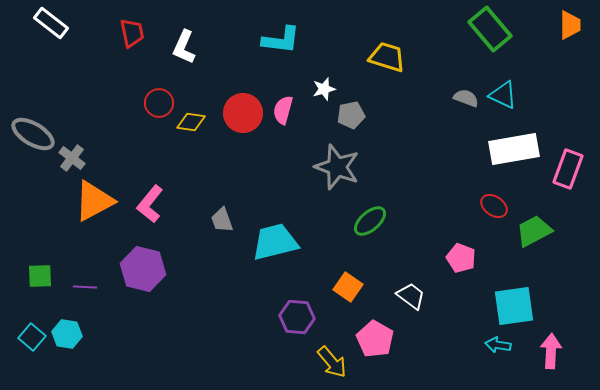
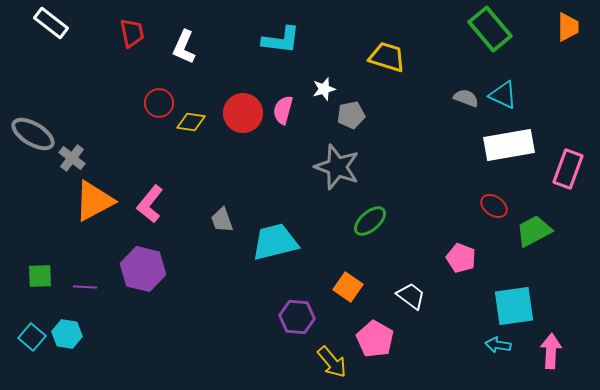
orange trapezoid at (570, 25): moved 2 px left, 2 px down
white rectangle at (514, 149): moved 5 px left, 4 px up
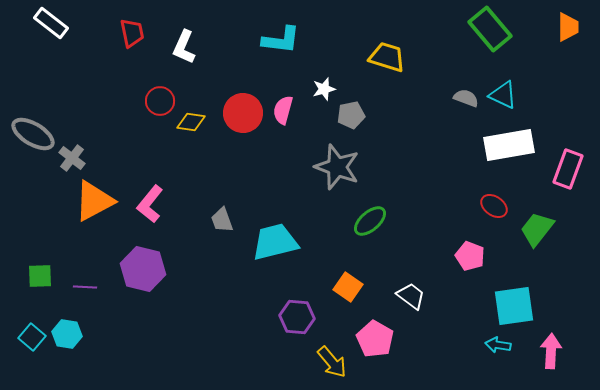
red circle at (159, 103): moved 1 px right, 2 px up
green trapezoid at (534, 231): moved 3 px right, 2 px up; rotated 24 degrees counterclockwise
pink pentagon at (461, 258): moved 9 px right, 2 px up
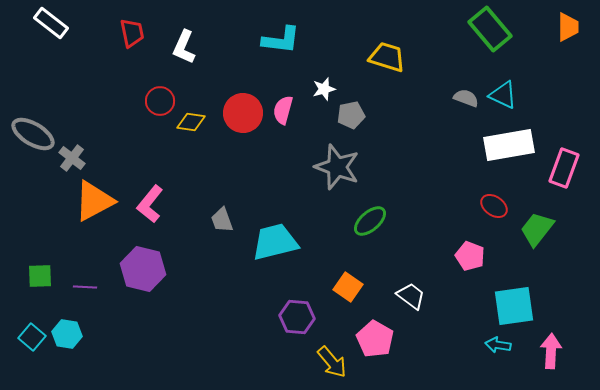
pink rectangle at (568, 169): moved 4 px left, 1 px up
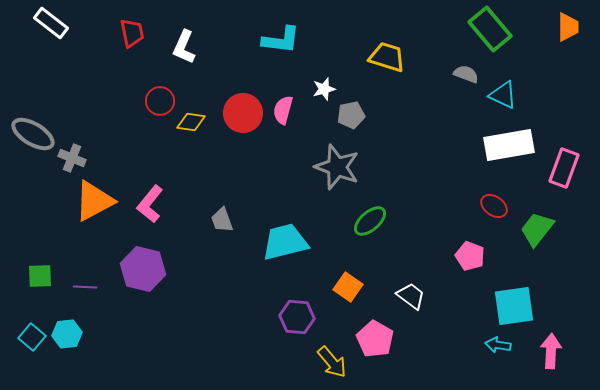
gray semicircle at (466, 98): moved 24 px up
gray cross at (72, 158): rotated 16 degrees counterclockwise
cyan trapezoid at (275, 242): moved 10 px right
cyan hexagon at (67, 334): rotated 16 degrees counterclockwise
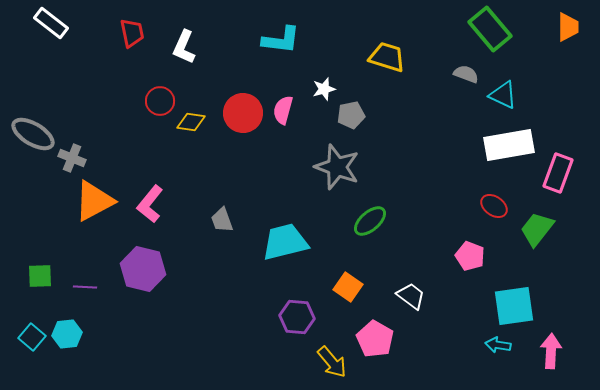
pink rectangle at (564, 168): moved 6 px left, 5 px down
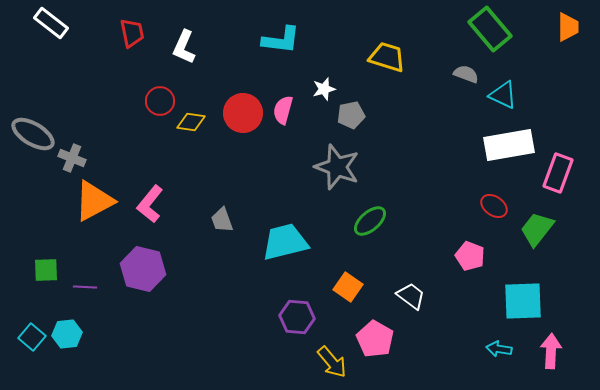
green square at (40, 276): moved 6 px right, 6 px up
cyan square at (514, 306): moved 9 px right, 5 px up; rotated 6 degrees clockwise
cyan arrow at (498, 345): moved 1 px right, 4 px down
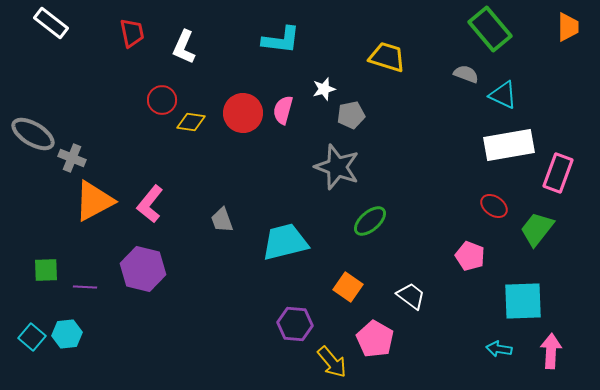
red circle at (160, 101): moved 2 px right, 1 px up
purple hexagon at (297, 317): moved 2 px left, 7 px down
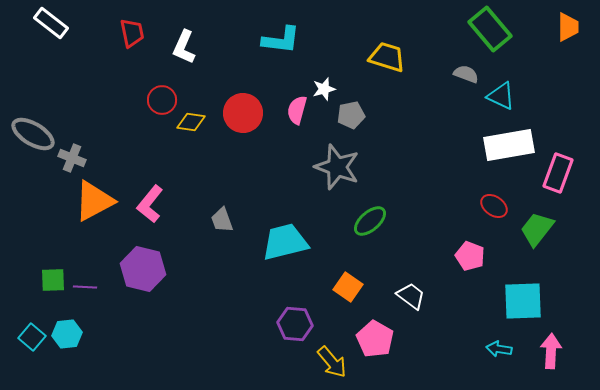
cyan triangle at (503, 95): moved 2 px left, 1 px down
pink semicircle at (283, 110): moved 14 px right
green square at (46, 270): moved 7 px right, 10 px down
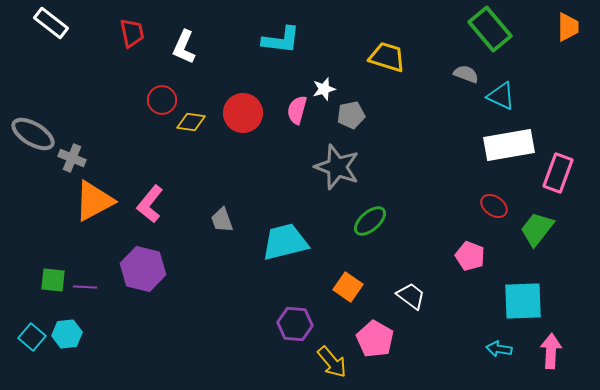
green square at (53, 280): rotated 8 degrees clockwise
